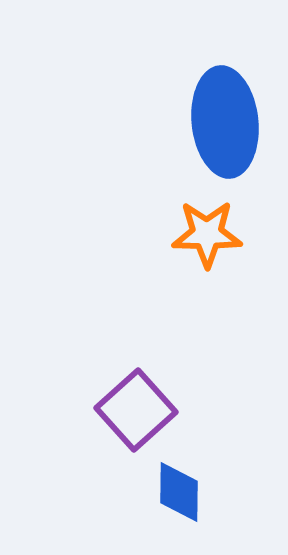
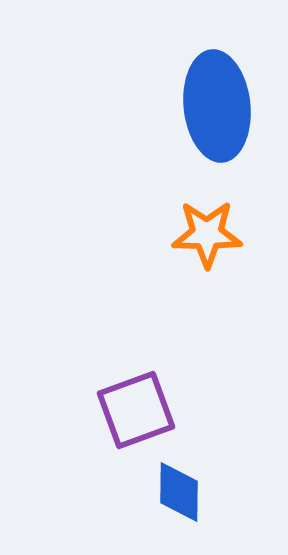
blue ellipse: moved 8 px left, 16 px up
purple square: rotated 22 degrees clockwise
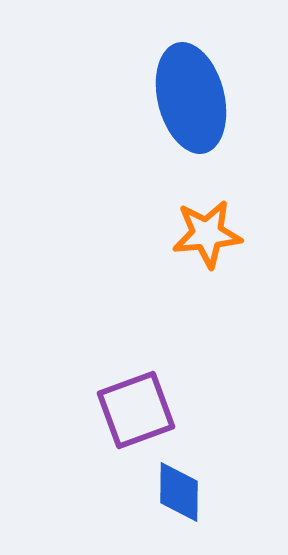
blue ellipse: moved 26 px left, 8 px up; rotated 8 degrees counterclockwise
orange star: rotated 6 degrees counterclockwise
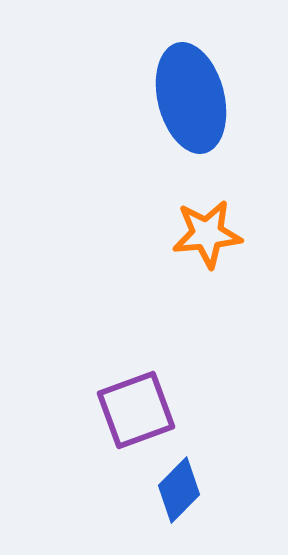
blue diamond: moved 2 px up; rotated 44 degrees clockwise
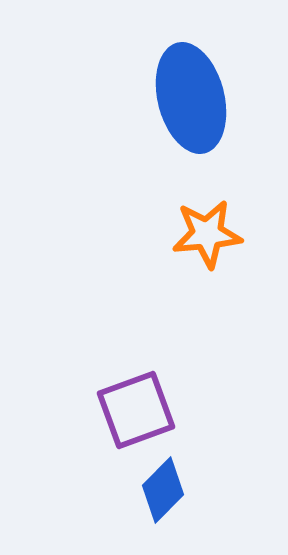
blue diamond: moved 16 px left
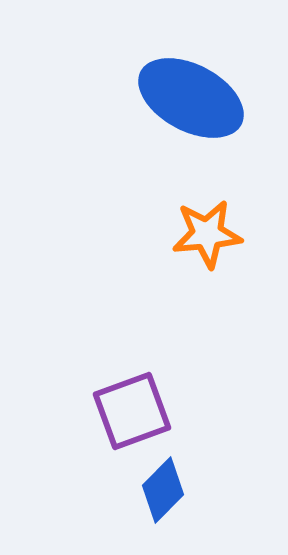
blue ellipse: rotated 48 degrees counterclockwise
purple square: moved 4 px left, 1 px down
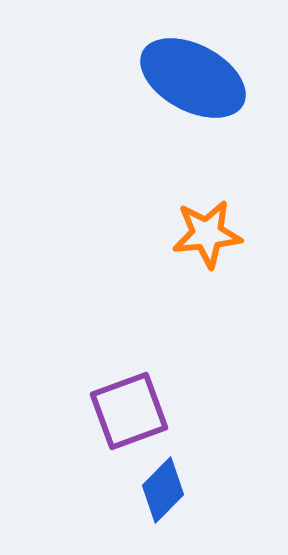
blue ellipse: moved 2 px right, 20 px up
purple square: moved 3 px left
